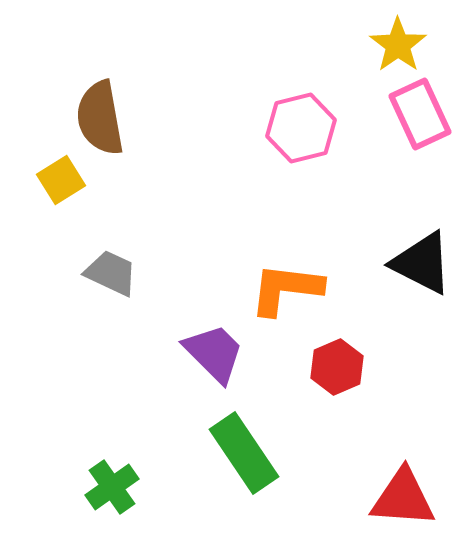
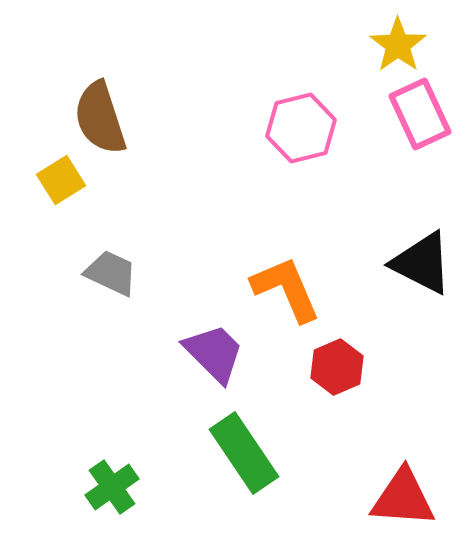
brown semicircle: rotated 8 degrees counterclockwise
orange L-shape: rotated 60 degrees clockwise
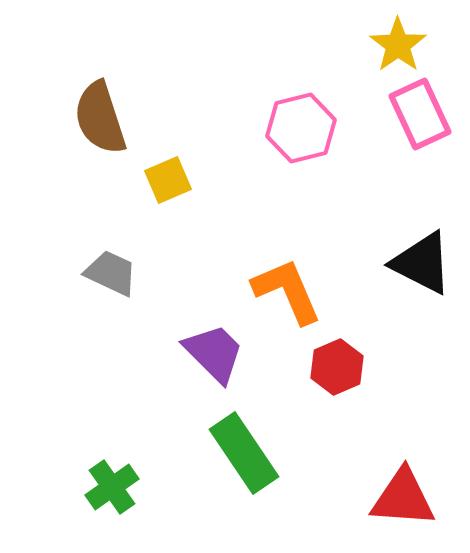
yellow square: moved 107 px right; rotated 9 degrees clockwise
orange L-shape: moved 1 px right, 2 px down
